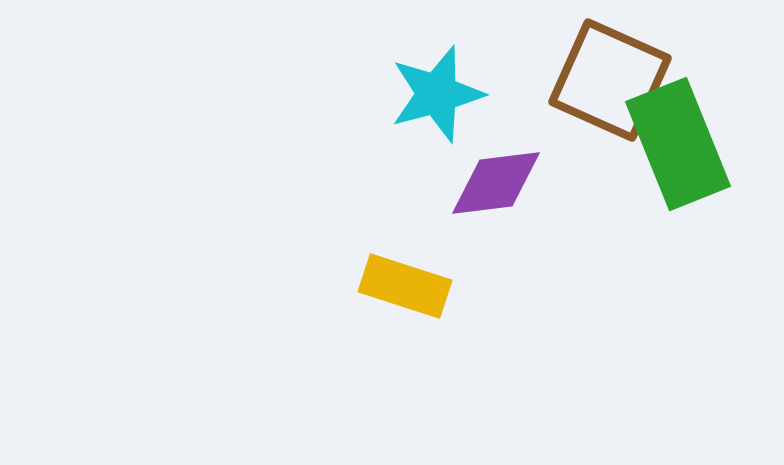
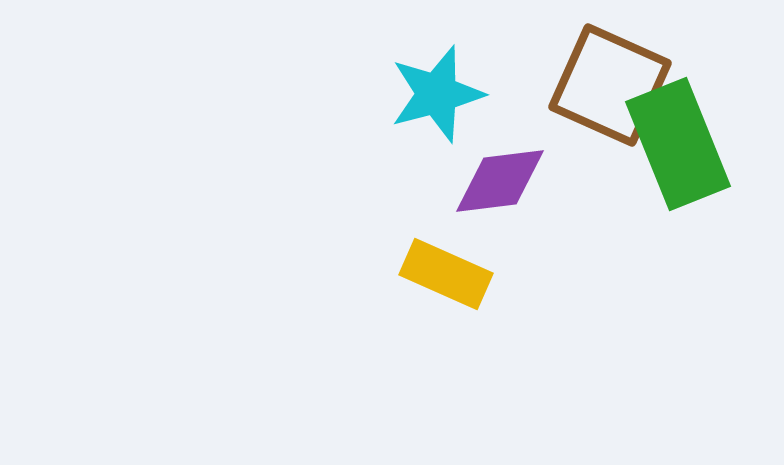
brown square: moved 5 px down
purple diamond: moved 4 px right, 2 px up
yellow rectangle: moved 41 px right, 12 px up; rotated 6 degrees clockwise
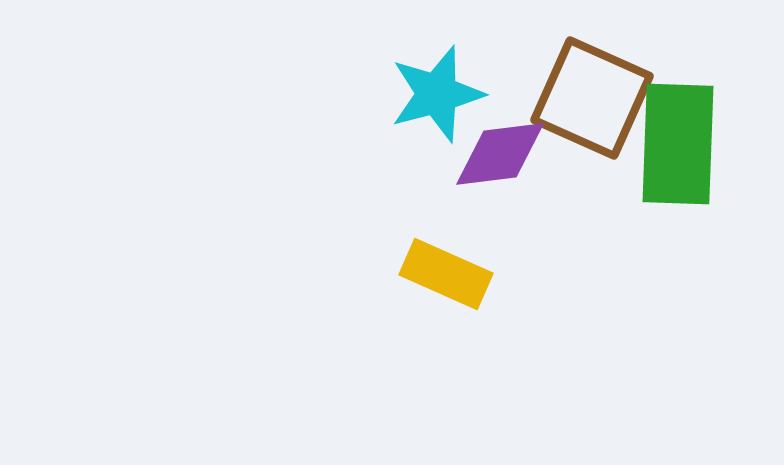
brown square: moved 18 px left, 13 px down
green rectangle: rotated 24 degrees clockwise
purple diamond: moved 27 px up
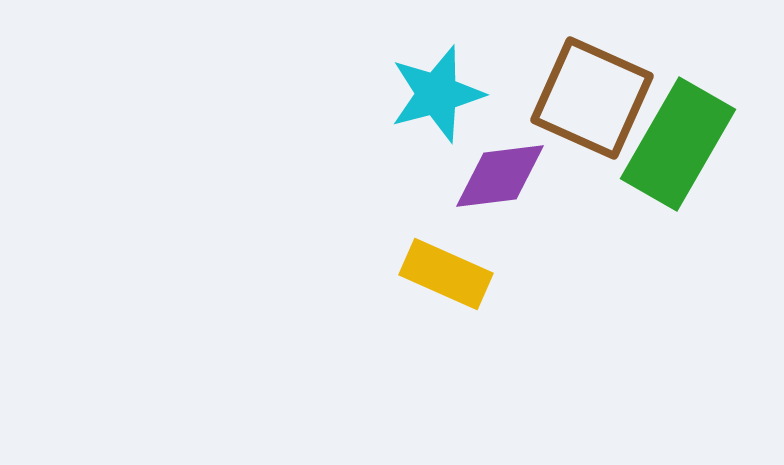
green rectangle: rotated 28 degrees clockwise
purple diamond: moved 22 px down
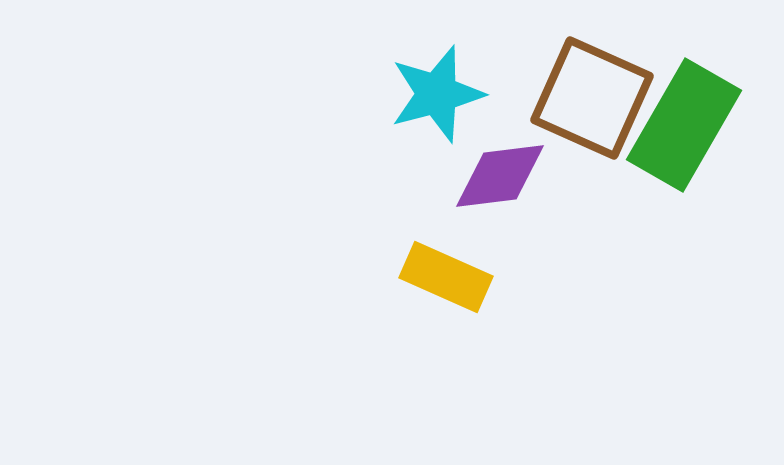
green rectangle: moved 6 px right, 19 px up
yellow rectangle: moved 3 px down
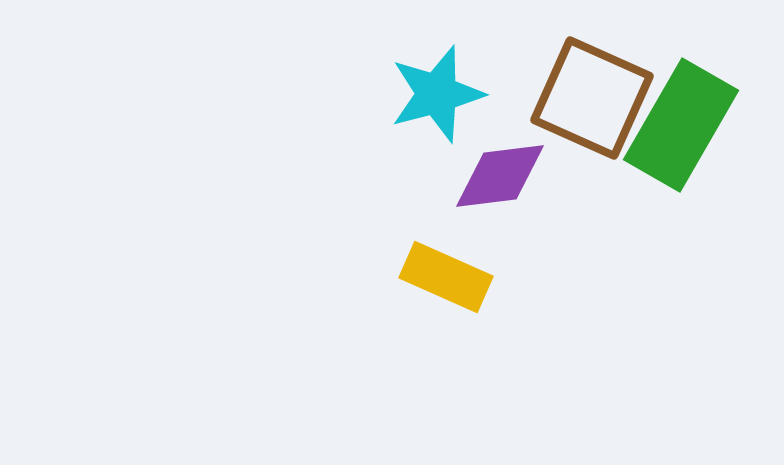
green rectangle: moved 3 px left
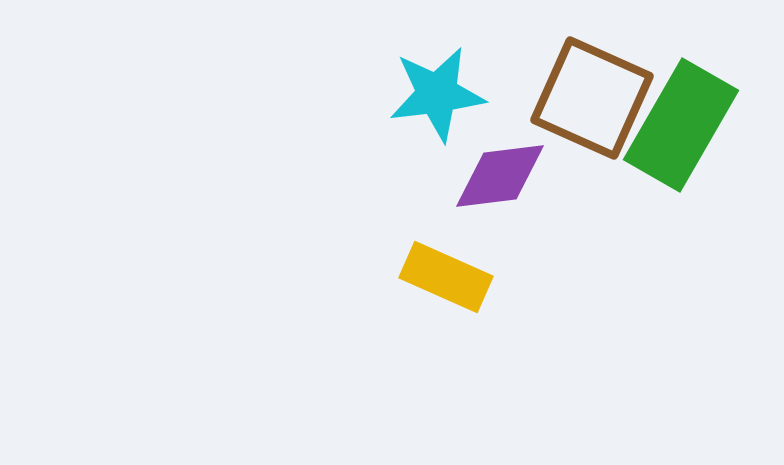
cyan star: rotated 8 degrees clockwise
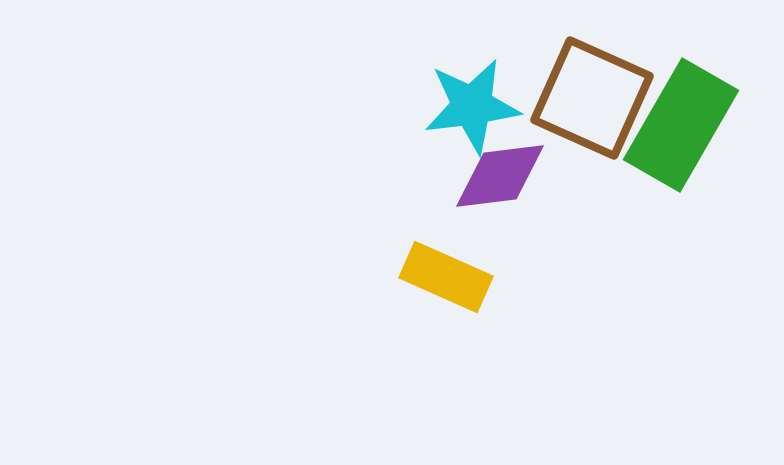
cyan star: moved 35 px right, 12 px down
